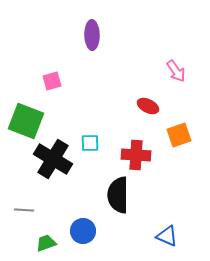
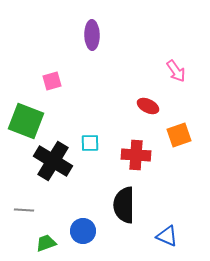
black cross: moved 2 px down
black semicircle: moved 6 px right, 10 px down
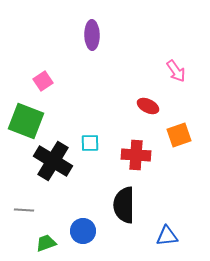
pink square: moved 9 px left; rotated 18 degrees counterclockwise
blue triangle: rotated 30 degrees counterclockwise
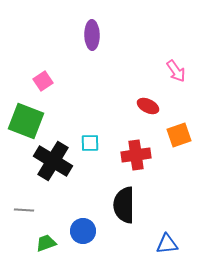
red cross: rotated 12 degrees counterclockwise
blue triangle: moved 8 px down
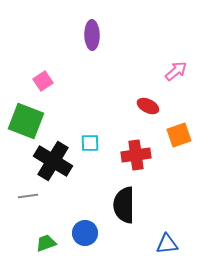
pink arrow: rotated 95 degrees counterclockwise
gray line: moved 4 px right, 14 px up; rotated 12 degrees counterclockwise
blue circle: moved 2 px right, 2 px down
